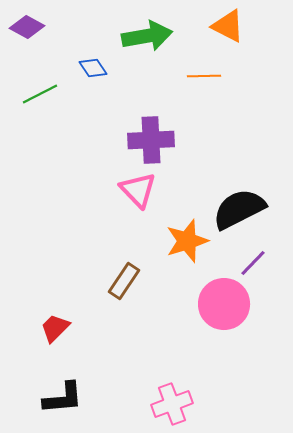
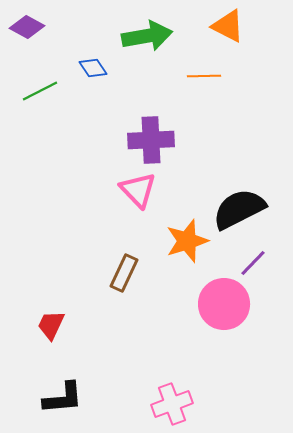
green line: moved 3 px up
brown rectangle: moved 8 px up; rotated 9 degrees counterclockwise
red trapezoid: moved 4 px left, 3 px up; rotated 20 degrees counterclockwise
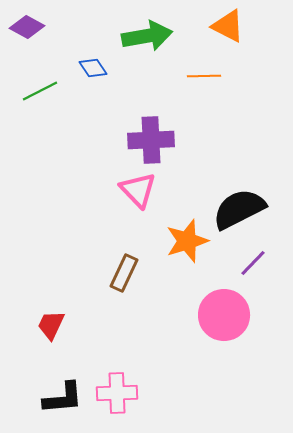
pink circle: moved 11 px down
pink cross: moved 55 px left, 11 px up; rotated 18 degrees clockwise
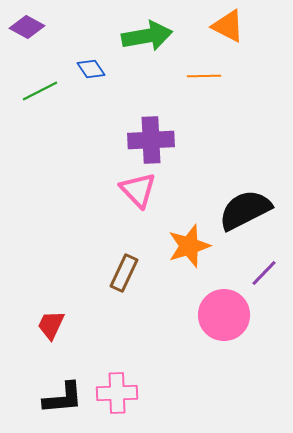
blue diamond: moved 2 px left, 1 px down
black semicircle: moved 6 px right, 1 px down
orange star: moved 2 px right, 5 px down
purple line: moved 11 px right, 10 px down
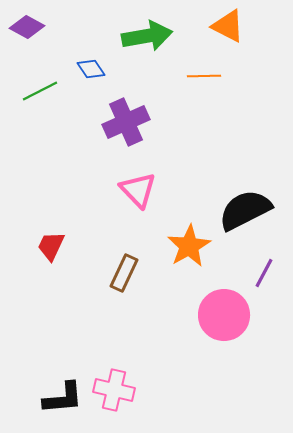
purple cross: moved 25 px left, 18 px up; rotated 21 degrees counterclockwise
orange star: rotated 12 degrees counterclockwise
purple line: rotated 16 degrees counterclockwise
red trapezoid: moved 79 px up
pink cross: moved 3 px left, 3 px up; rotated 15 degrees clockwise
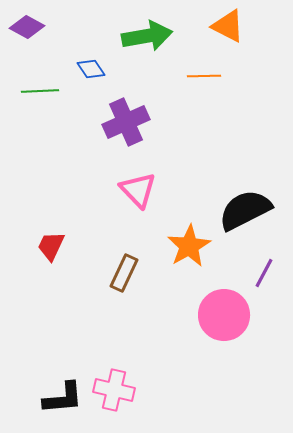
green line: rotated 24 degrees clockwise
